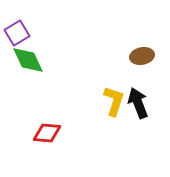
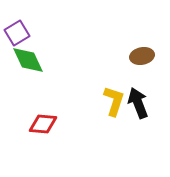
red diamond: moved 4 px left, 9 px up
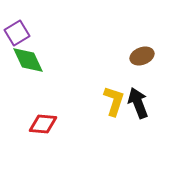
brown ellipse: rotated 10 degrees counterclockwise
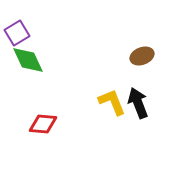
yellow L-shape: moved 2 px left, 1 px down; rotated 40 degrees counterclockwise
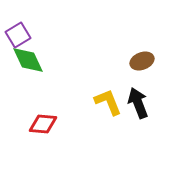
purple square: moved 1 px right, 2 px down
brown ellipse: moved 5 px down
yellow L-shape: moved 4 px left
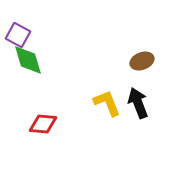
purple square: rotated 30 degrees counterclockwise
green diamond: rotated 8 degrees clockwise
yellow L-shape: moved 1 px left, 1 px down
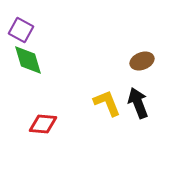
purple square: moved 3 px right, 5 px up
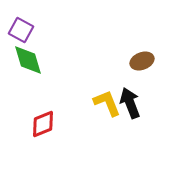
black arrow: moved 8 px left
red diamond: rotated 28 degrees counterclockwise
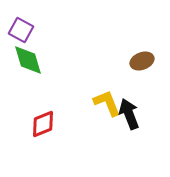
black arrow: moved 1 px left, 11 px down
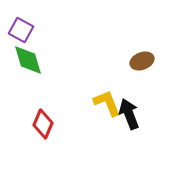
red diamond: rotated 44 degrees counterclockwise
